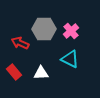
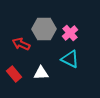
pink cross: moved 1 px left, 2 px down
red arrow: moved 1 px right, 1 px down
red rectangle: moved 2 px down
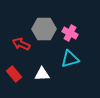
pink cross: rotated 21 degrees counterclockwise
cyan triangle: rotated 42 degrees counterclockwise
white triangle: moved 1 px right, 1 px down
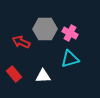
gray hexagon: moved 1 px right
red arrow: moved 2 px up
white triangle: moved 1 px right, 2 px down
